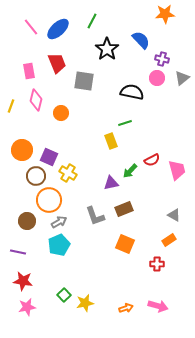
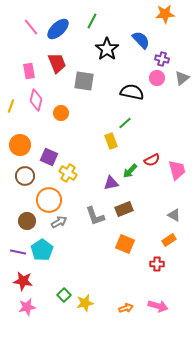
green line at (125, 123): rotated 24 degrees counterclockwise
orange circle at (22, 150): moved 2 px left, 5 px up
brown circle at (36, 176): moved 11 px left
cyan pentagon at (59, 245): moved 17 px left, 5 px down; rotated 10 degrees counterclockwise
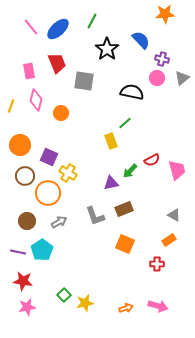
orange circle at (49, 200): moved 1 px left, 7 px up
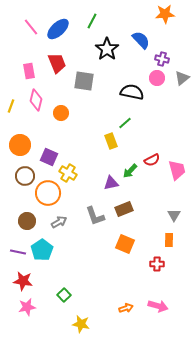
gray triangle at (174, 215): rotated 32 degrees clockwise
orange rectangle at (169, 240): rotated 56 degrees counterclockwise
yellow star at (85, 303): moved 4 px left, 21 px down; rotated 24 degrees clockwise
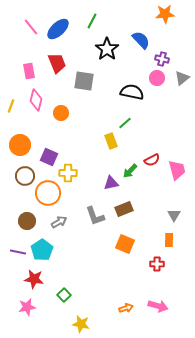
yellow cross at (68, 173): rotated 30 degrees counterclockwise
red star at (23, 281): moved 11 px right, 2 px up
